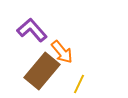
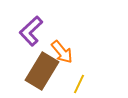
purple L-shape: moved 1 px left, 1 px down; rotated 92 degrees counterclockwise
brown rectangle: rotated 9 degrees counterclockwise
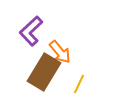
orange arrow: moved 2 px left
brown rectangle: moved 2 px right, 1 px down
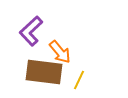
brown rectangle: rotated 66 degrees clockwise
yellow line: moved 4 px up
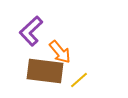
brown rectangle: moved 1 px right, 1 px up
yellow line: rotated 24 degrees clockwise
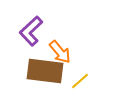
yellow line: moved 1 px right, 1 px down
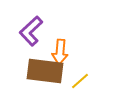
orange arrow: rotated 45 degrees clockwise
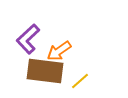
purple L-shape: moved 3 px left, 8 px down
orange arrow: moved 1 px left, 1 px up; rotated 50 degrees clockwise
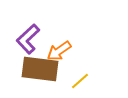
brown rectangle: moved 5 px left, 2 px up
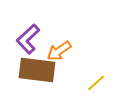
brown rectangle: moved 3 px left, 1 px down
yellow line: moved 16 px right, 2 px down
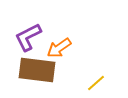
purple L-shape: moved 2 px up; rotated 16 degrees clockwise
orange arrow: moved 3 px up
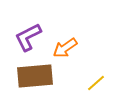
orange arrow: moved 6 px right
brown rectangle: moved 2 px left, 6 px down; rotated 12 degrees counterclockwise
